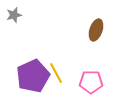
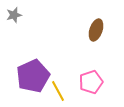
yellow line: moved 2 px right, 18 px down
pink pentagon: rotated 20 degrees counterclockwise
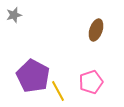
purple pentagon: rotated 20 degrees counterclockwise
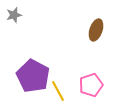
pink pentagon: moved 3 px down
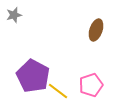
yellow line: rotated 25 degrees counterclockwise
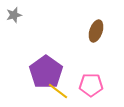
brown ellipse: moved 1 px down
purple pentagon: moved 13 px right, 4 px up; rotated 8 degrees clockwise
pink pentagon: rotated 20 degrees clockwise
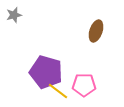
purple pentagon: rotated 20 degrees counterclockwise
pink pentagon: moved 7 px left
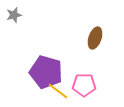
brown ellipse: moved 1 px left, 7 px down
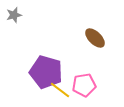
brown ellipse: rotated 65 degrees counterclockwise
pink pentagon: rotated 10 degrees counterclockwise
yellow line: moved 2 px right, 1 px up
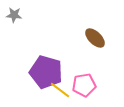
gray star: rotated 21 degrees clockwise
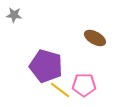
brown ellipse: rotated 15 degrees counterclockwise
purple pentagon: moved 6 px up
pink pentagon: rotated 10 degrees clockwise
